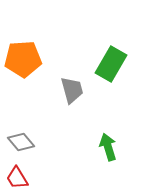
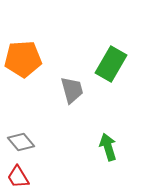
red trapezoid: moved 1 px right, 1 px up
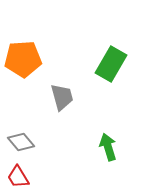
gray trapezoid: moved 10 px left, 7 px down
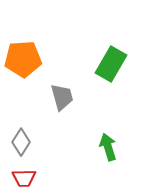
gray diamond: rotated 72 degrees clockwise
red trapezoid: moved 6 px right, 1 px down; rotated 60 degrees counterclockwise
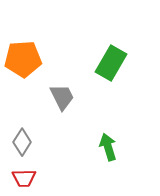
green rectangle: moved 1 px up
gray trapezoid: rotated 12 degrees counterclockwise
gray diamond: moved 1 px right
